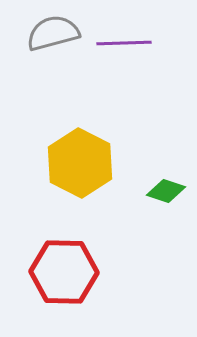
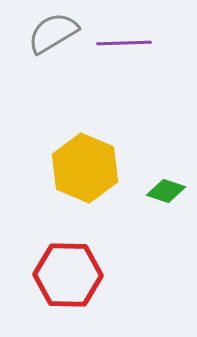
gray semicircle: rotated 16 degrees counterclockwise
yellow hexagon: moved 5 px right, 5 px down; rotated 4 degrees counterclockwise
red hexagon: moved 4 px right, 3 px down
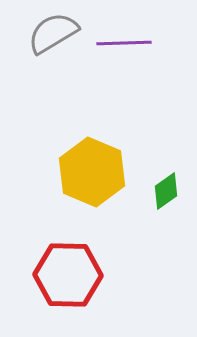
yellow hexagon: moved 7 px right, 4 px down
green diamond: rotated 54 degrees counterclockwise
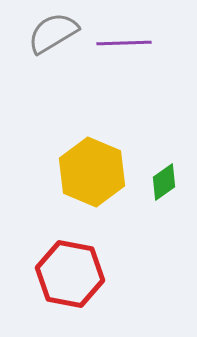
green diamond: moved 2 px left, 9 px up
red hexagon: moved 2 px right, 1 px up; rotated 10 degrees clockwise
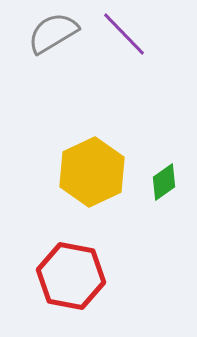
purple line: moved 9 px up; rotated 48 degrees clockwise
yellow hexagon: rotated 12 degrees clockwise
red hexagon: moved 1 px right, 2 px down
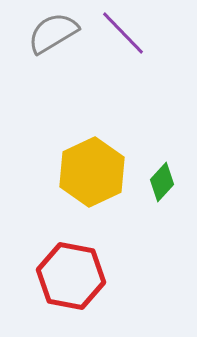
purple line: moved 1 px left, 1 px up
green diamond: moved 2 px left; rotated 12 degrees counterclockwise
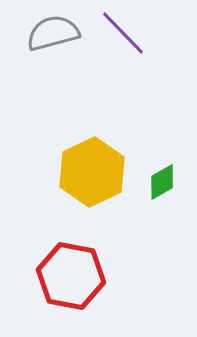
gray semicircle: rotated 16 degrees clockwise
green diamond: rotated 18 degrees clockwise
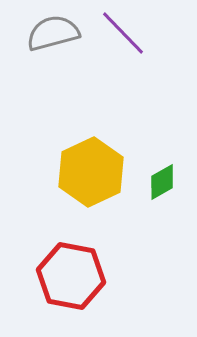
yellow hexagon: moved 1 px left
